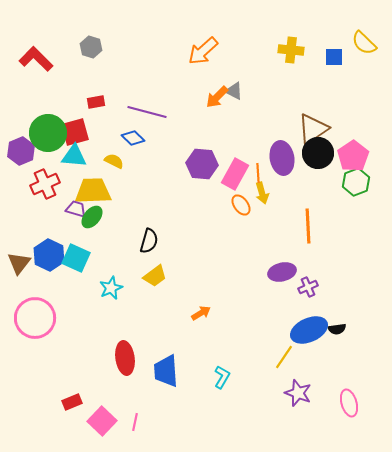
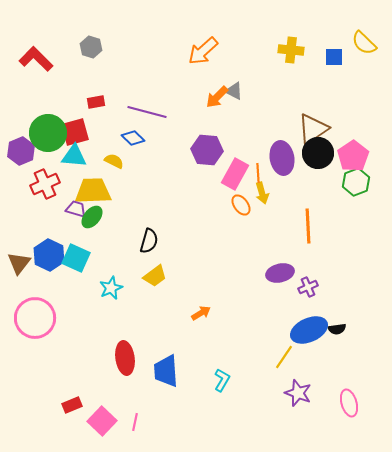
purple hexagon at (202, 164): moved 5 px right, 14 px up
purple ellipse at (282, 272): moved 2 px left, 1 px down
cyan L-shape at (222, 377): moved 3 px down
red rectangle at (72, 402): moved 3 px down
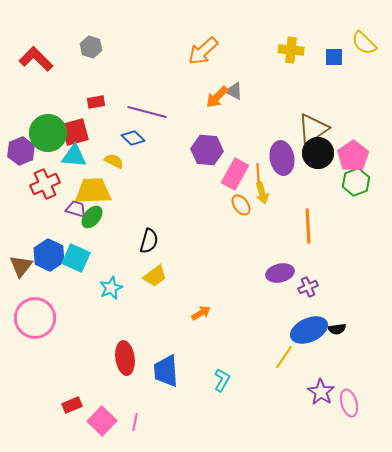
brown triangle at (19, 263): moved 2 px right, 3 px down
purple star at (298, 393): moved 23 px right, 1 px up; rotated 12 degrees clockwise
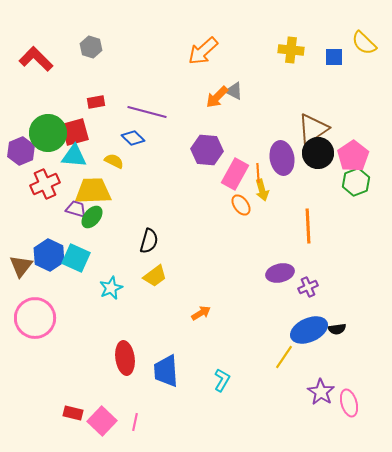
yellow arrow at (262, 193): moved 3 px up
red rectangle at (72, 405): moved 1 px right, 8 px down; rotated 36 degrees clockwise
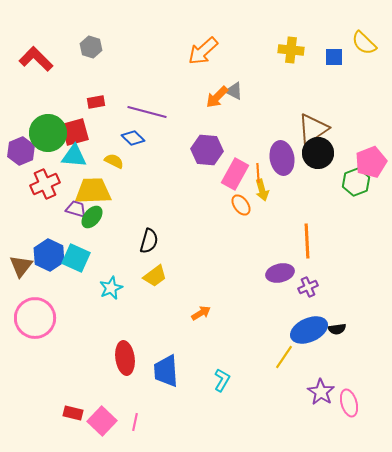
pink pentagon at (353, 156): moved 18 px right, 6 px down; rotated 12 degrees clockwise
orange line at (308, 226): moved 1 px left, 15 px down
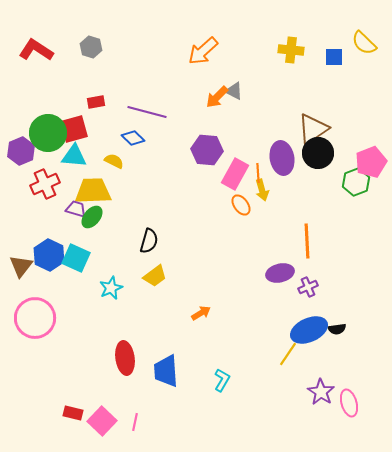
red L-shape at (36, 59): moved 9 px up; rotated 12 degrees counterclockwise
red square at (75, 132): moved 1 px left, 3 px up
yellow line at (284, 357): moved 4 px right, 3 px up
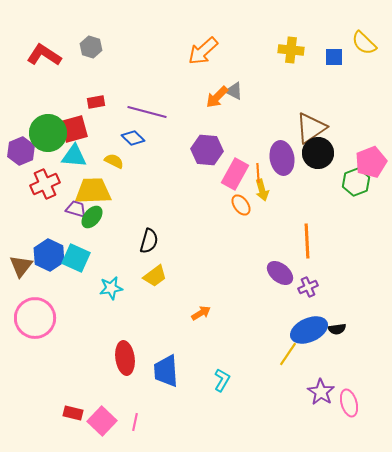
red L-shape at (36, 50): moved 8 px right, 5 px down
brown triangle at (313, 129): moved 2 px left, 1 px up
purple ellipse at (280, 273): rotated 52 degrees clockwise
cyan star at (111, 288): rotated 15 degrees clockwise
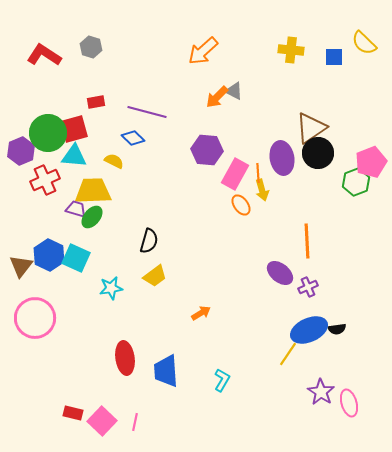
red cross at (45, 184): moved 4 px up
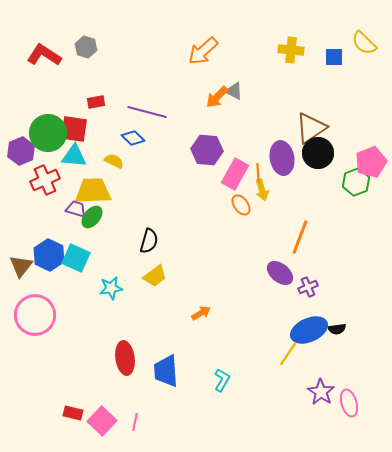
gray hexagon at (91, 47): moved 5 px left
red square at (74, 129): rotated 24 degrees clockwise
orange line at (307, 241): moved 7 px left, 4 px up; rotated 24 degrees clockwise
pink circle at (35, 318): moved 3 px up
